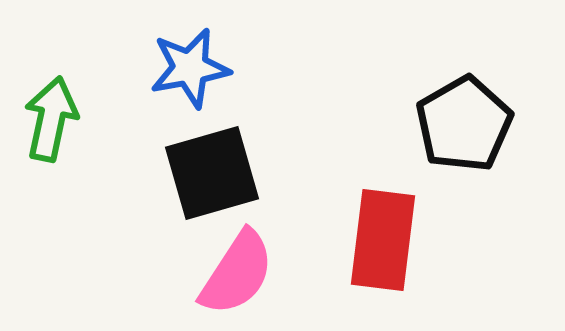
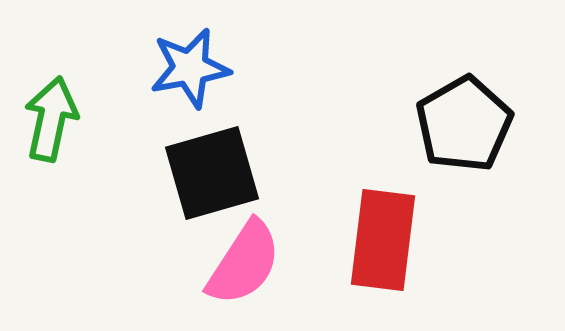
pink semicircle: moved 7 px right, 10 px up
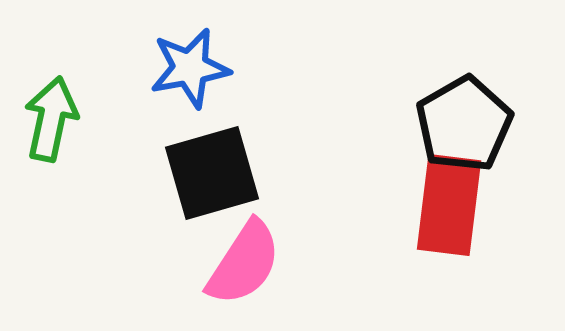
red rectangle: moved 66 px right, 35 px up
